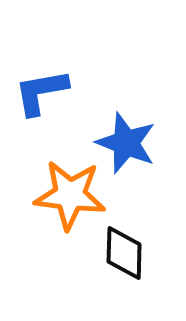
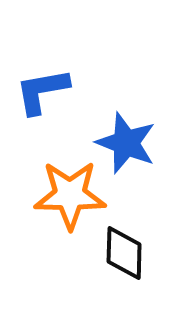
blue L-shape: moved 1 px right, 1 px up
orange star: rotated 6 degrees counterclockwise
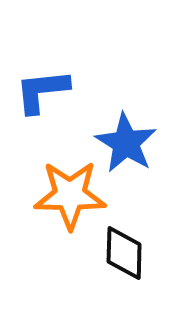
blue L-shape: rotated 4 degrees clockwise
blue star: rotated 10 degrees clockwise
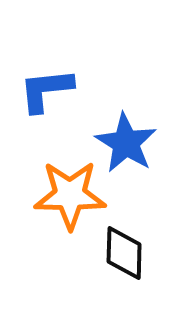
blue L-shape: moved 4 px right, 1 px up
